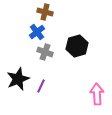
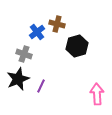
brown cross: moved 12 px right, 12 px down
gray cross: moved 21 px left, 2 px down
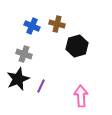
blue cross: moved 5 px left, 6 px up; rotated 28 degrees counterclockwise
pink arrow: moved 16 px left, 2 px down
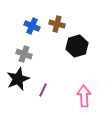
purple line: moved 2 px right, 4 px down
pink arrow: moved 3 px right
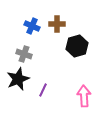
brown cross: rotated 14 degrees counterclockwise
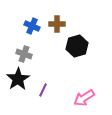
black star: rotated 10 degrees counterclockwise
pink arrow: moved 2 px down; rotated 120 degrees counterclockwise
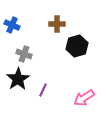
blue cross: moved 20 px left, 1 px up
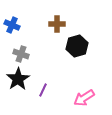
gray cross: moved 3 px left
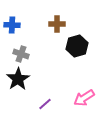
blue cross: rotated 21 degrees counterclockwise
purple line: moved 2 px right, 14 px down; rotated 24 degrees clockwise
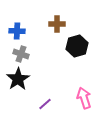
blue cross: moved 5 px right, 6 px down
pink arrow: rotated 105 degrees clockwise
